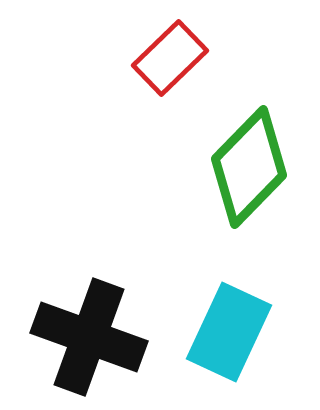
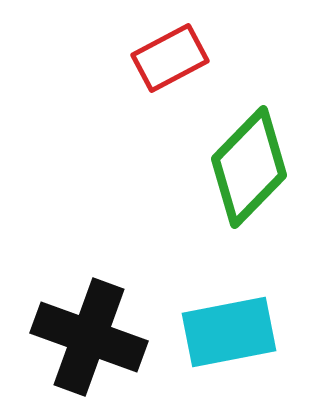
red rectangle: rotated 16 degrees clockwise
cyan rectangle: rotated 54 degrees clockwise
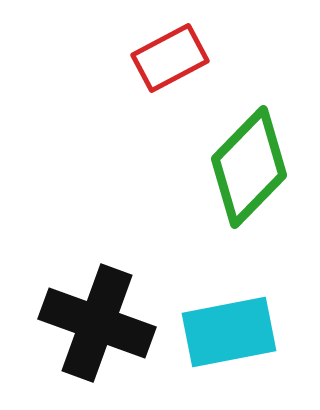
black cross: moved 8 px right, 14 px up
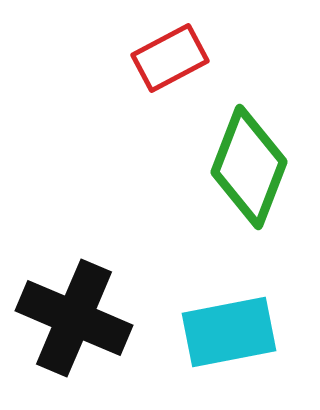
green diamond: rotated 23 degrees counterclockwise
black cross: moved 23 px left, 5 px up; rotated 3 degrees clockwise
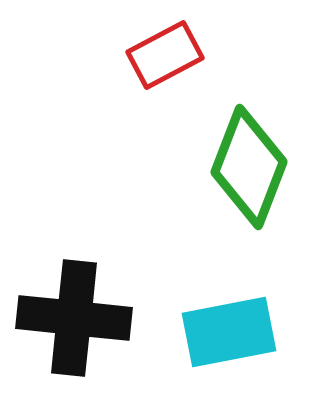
red rectangle: moved 5 px left, 3 px up
black cross: rotated 17 degrees counterclockwise
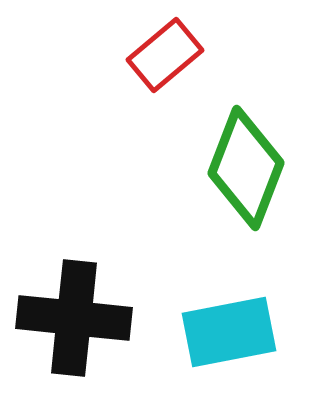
red rectangle: rotated 12 degrees counterclockwise
green diamond: moved 3 px left, 1 px down
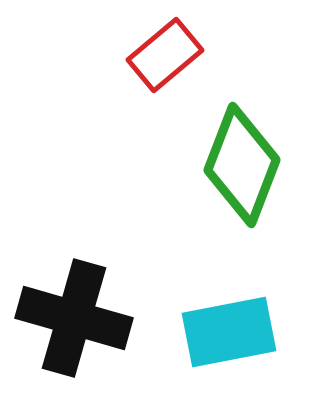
green diamond: moved 4 px left, 3 px up
black cross: rotated 10 degrees clockwise
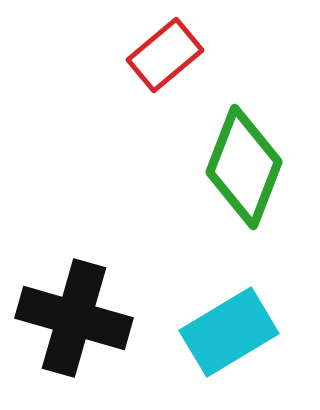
green diamond: moved 2 px right, 2 px down
cyan rectangle: rotated 20 degrees counterclockwise
